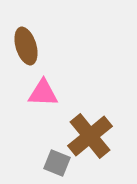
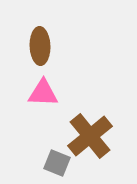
brown ellipse: moved 14 px right; rotated 15 degrees clockwise
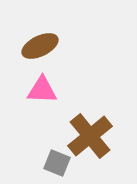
brown ellipse: rotated 66 degrees clockwise
pink triangle: moved 1 px left, 3 px up
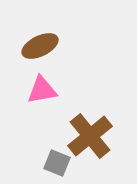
pink triangle: rotated 12 degrees counterclockwise
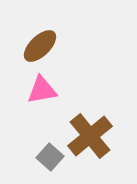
brown ellipse: rotated 18 degrees counterclockwise
gray square: moved 7 px left, 6 px up; rotated 20 degrees clockwise
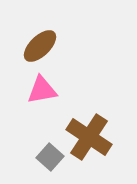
brown cross: moved 1 px left, 1 px down; rotated 18 degrees counterclockwise
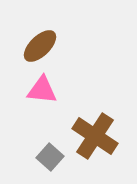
pink triangle: rotated 16 degrees clockwise
brown cross: moved 6 px right, 1 px up
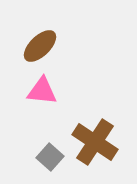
pink triangle: moved 1 px down
brown cross: moved 6 px down
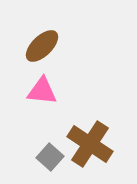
brown ellipse: moved 2 px right
brown cross: moved 5 px left, 2 px down
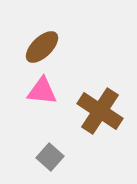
brown ellipse: moved 1 px down
brown cross: moved 10 px right, 33 px up
